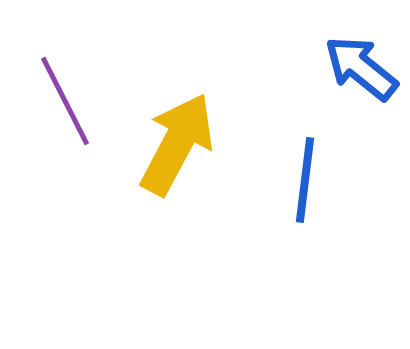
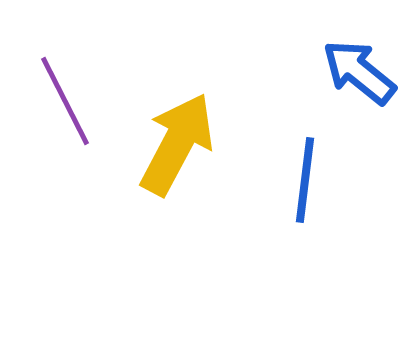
blue arrow: moved 2 px left, 4 px down
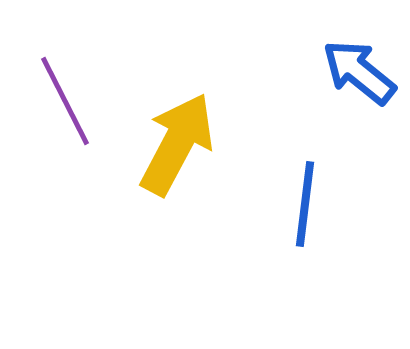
blue line: moved 24 px down
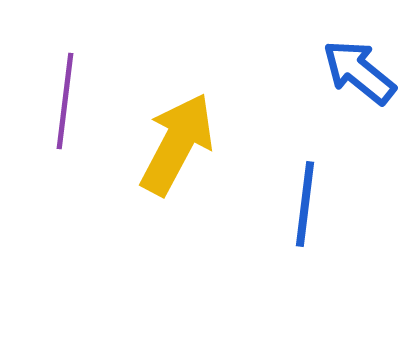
purple line: rotated 34 degrees clockwise
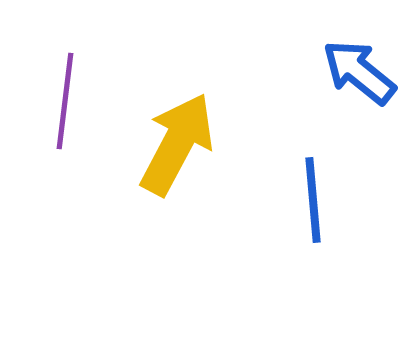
blue line: moved 8 px right, 4 px up; rotated 12 degrees counterclockwise
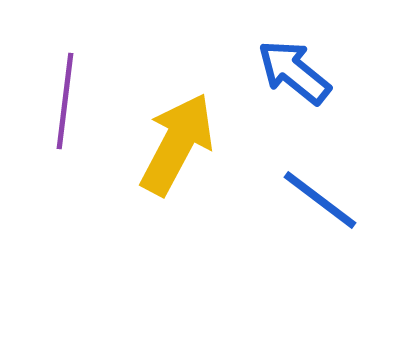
blue arrow: moved 65 px left
blue line: moved 7 px right; rotated 48 degrees counterclockwise
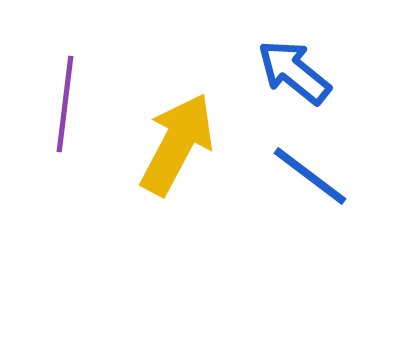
purple line: moved 3 px down
blue line: moved 10 px left, 24 px up
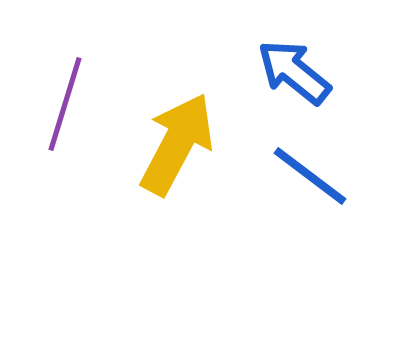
purple line: rotated 10 degrees clockwise
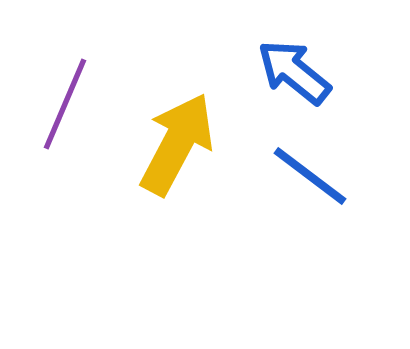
purple line: rotated 6 degrees clockwise
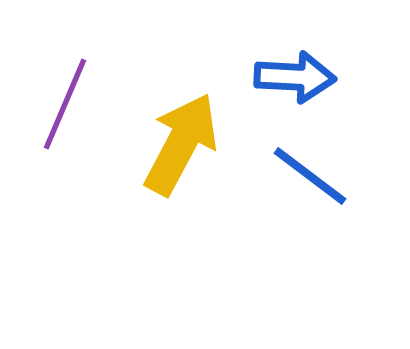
blue arrow: moved 1 px right, 5 px down; rotated 144 degrees clockwise
yellow arrow: moved 4 px right
